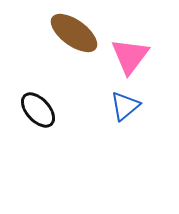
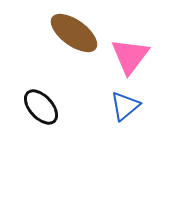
black ellipse: moved 3 px right, 3 px up
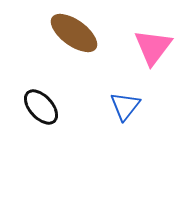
pink triangle: moved 23 px right, 9 px up
blue triangle: rotated 12 degrees counterclockwise
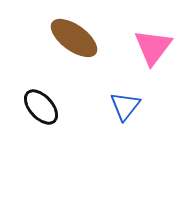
brown ellipse: moved 5 px down
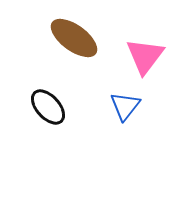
pink triangle: moved 8 px left, 9 px down
black ellipse: moved 7 px right
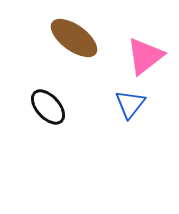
pink triangle: rotated 15 degrees clockwise
blue triangle: moved 5 px right, 2 px up
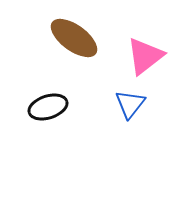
black ellipse: rotated 66 degrees counterclockwise
